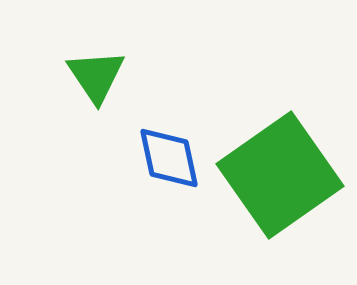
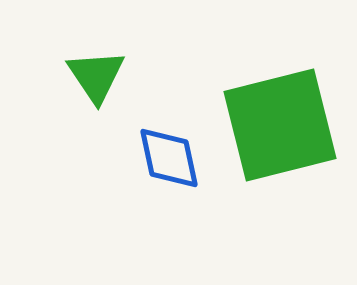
green square: moved 50 px up; rotated 21 degrees clockwise
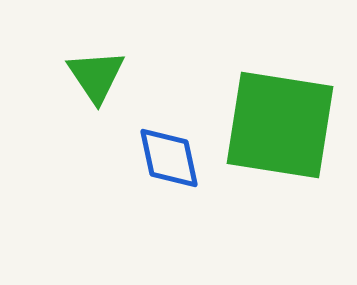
green square: rotated 23 degrees clockwise
